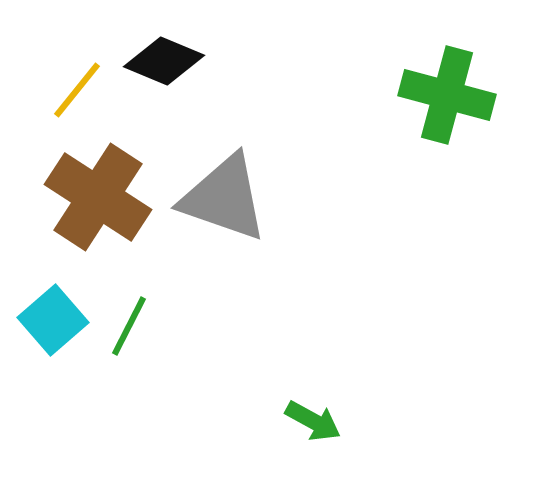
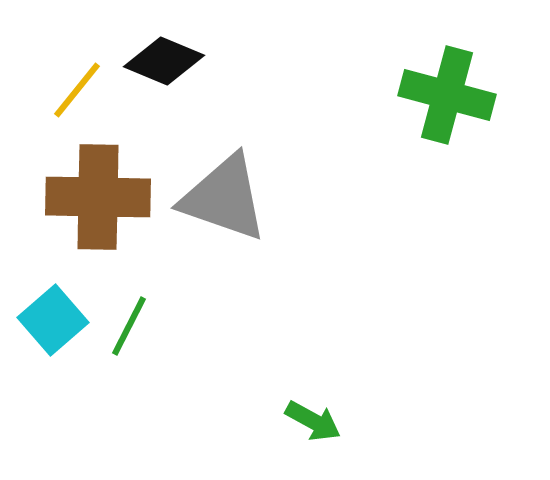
brown cross: rotated 32 degrees counterclockwise
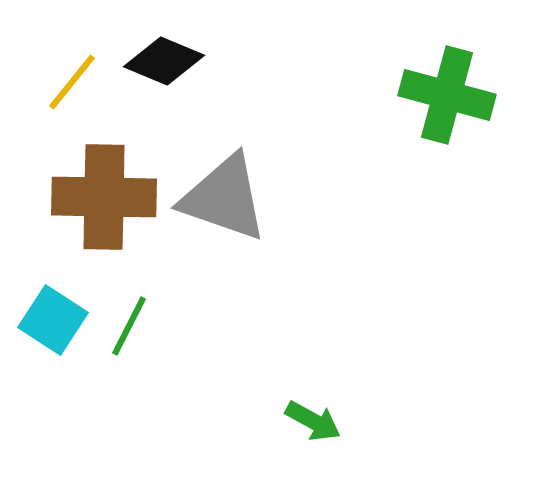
yellow line: moved 5 px left, 8 px up
brown cross: moved 6 px right
cyan square: rotated 16 degrees counterclockwise
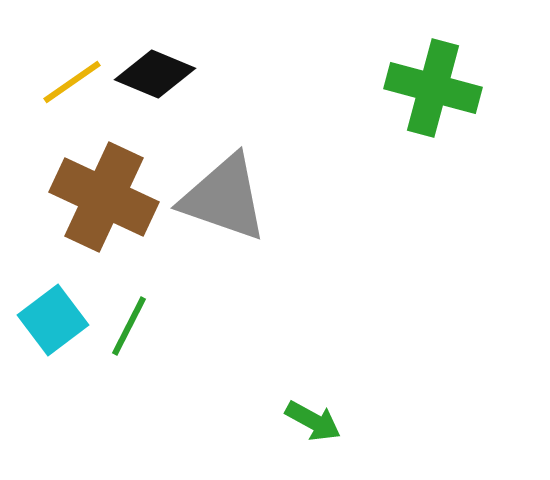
black diamond: moved 9 px left, 13 px down
yellow line: rotated 16 degrees clockwise
green cross: moved 14 px left, 7 px up
brown cross: rotated 24 degrees clockwise
cyan square: rotated 20 degrees clockwise
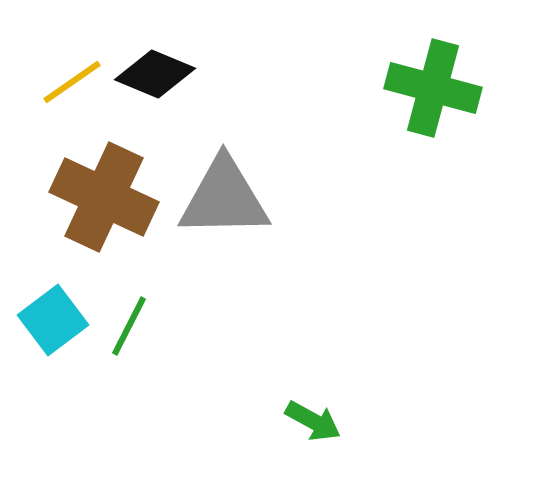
gray triangle: rotated 20 degrees counterclockwise
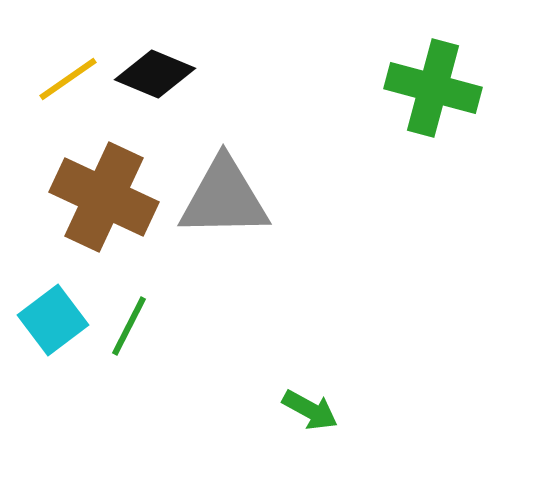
yellow line: moved 4 px left, 3 px up
green arrow: moved 3 px left, 11 px up
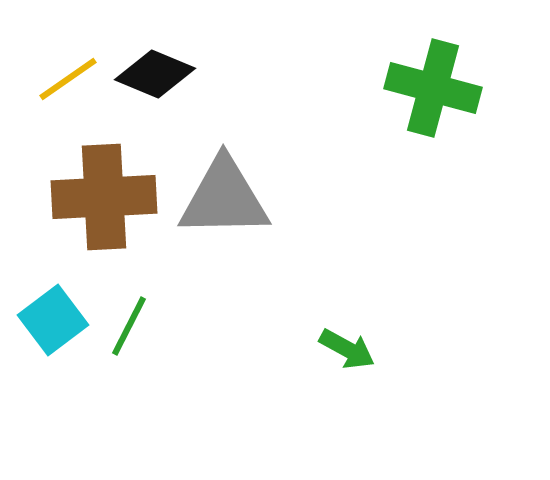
brown cross: rotated 28 degrees counterclockwise
green arrow: moved 37 px right, 61 px up
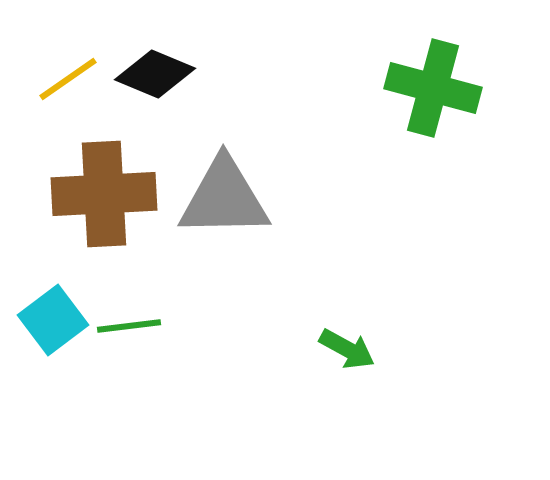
brown cross: moved 3 px up
green line: rotated 56 degrees clockwise
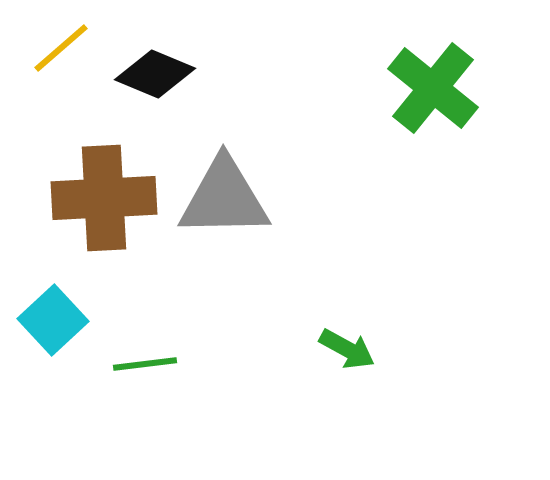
yellow line: moved 7 px left, 31 px up; rotated 6 degrees counterclockwise
green cross: rotated 24 degrees clockwise
brown cross: moved 4 px down
cyan square: rotated 6 degrees counterclockwise
green line: moved 16 px right, 38 px down
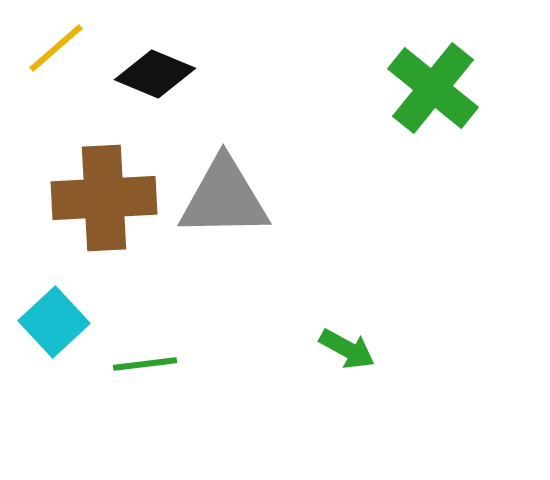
yellow line: moved 5 px left
cyan square: moved 1 px right, 2 px down
